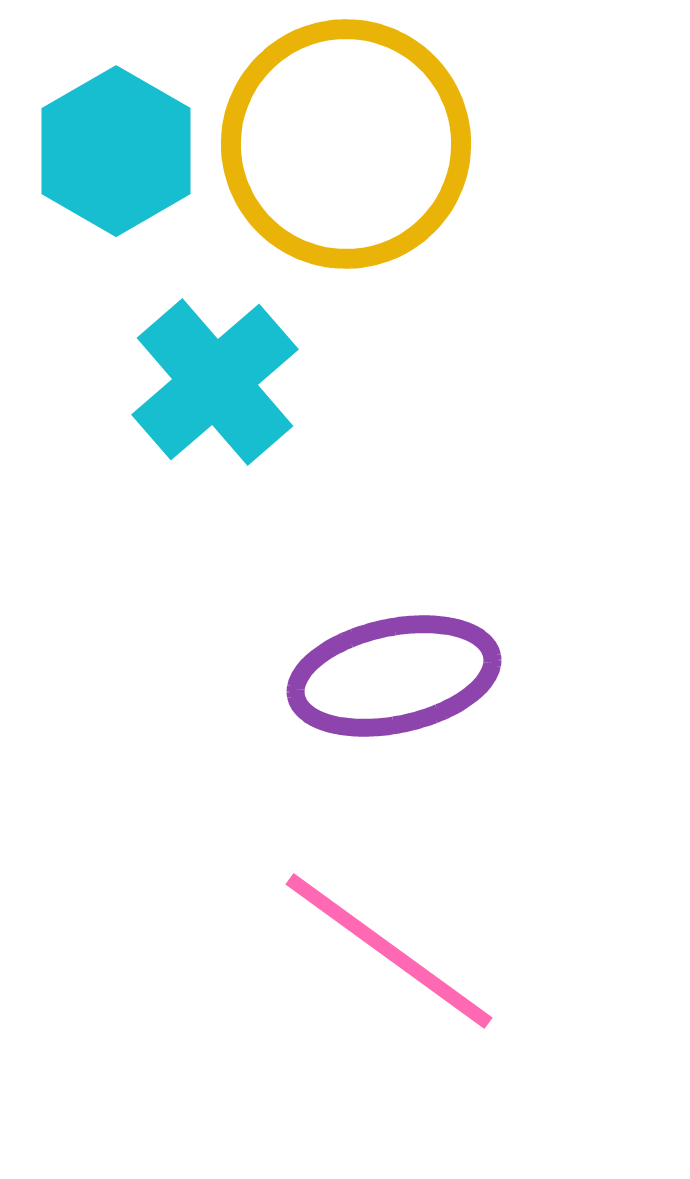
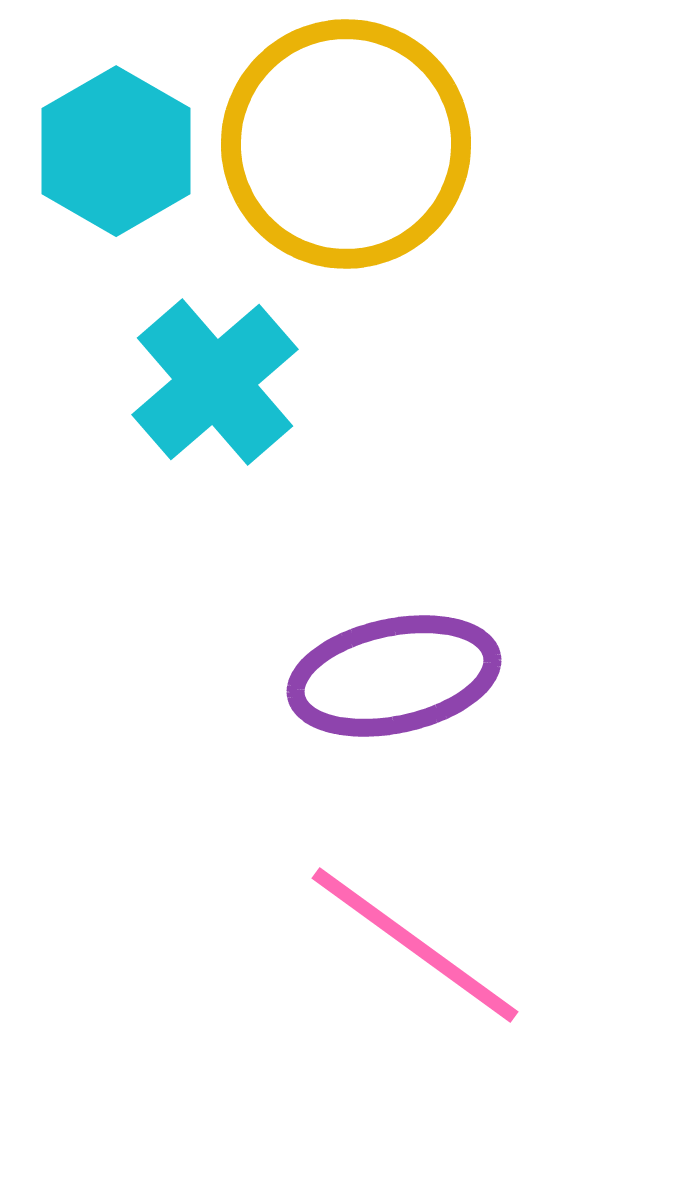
pink line: moved 26 px right, 6 px up
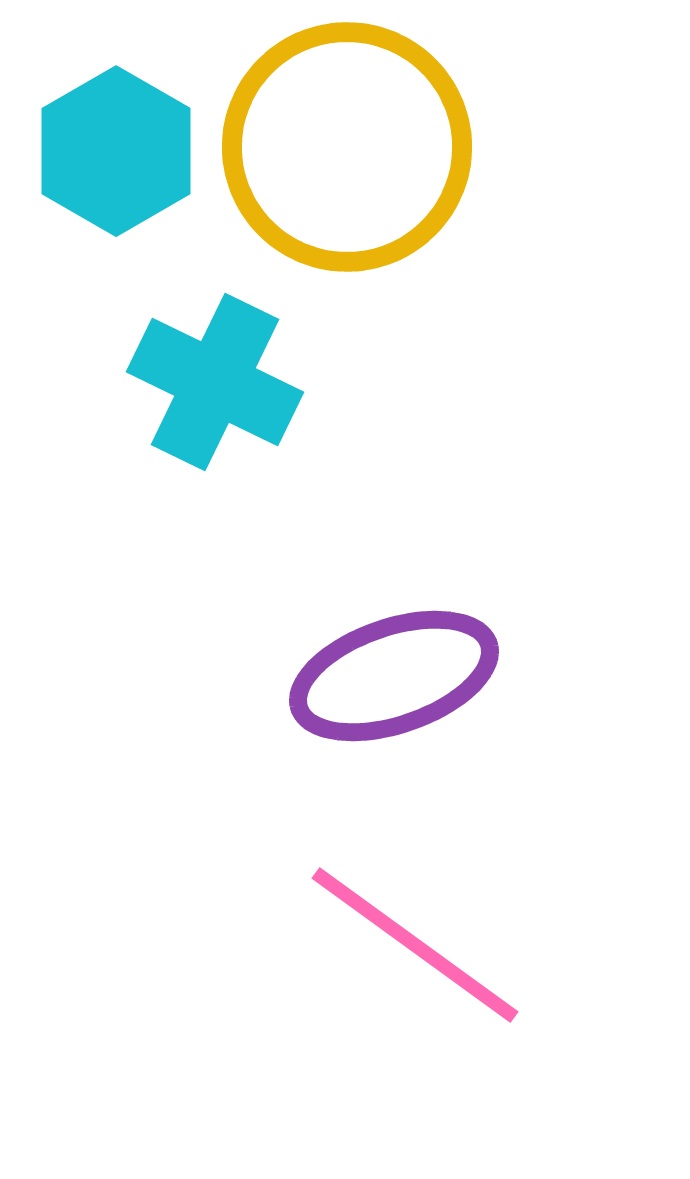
yellow circle: moved 1 px right, 3 px down
cyan cross: rotated 23 degrees counterclockwise
purple ellipse: rotated 7 degrees counterclockwise
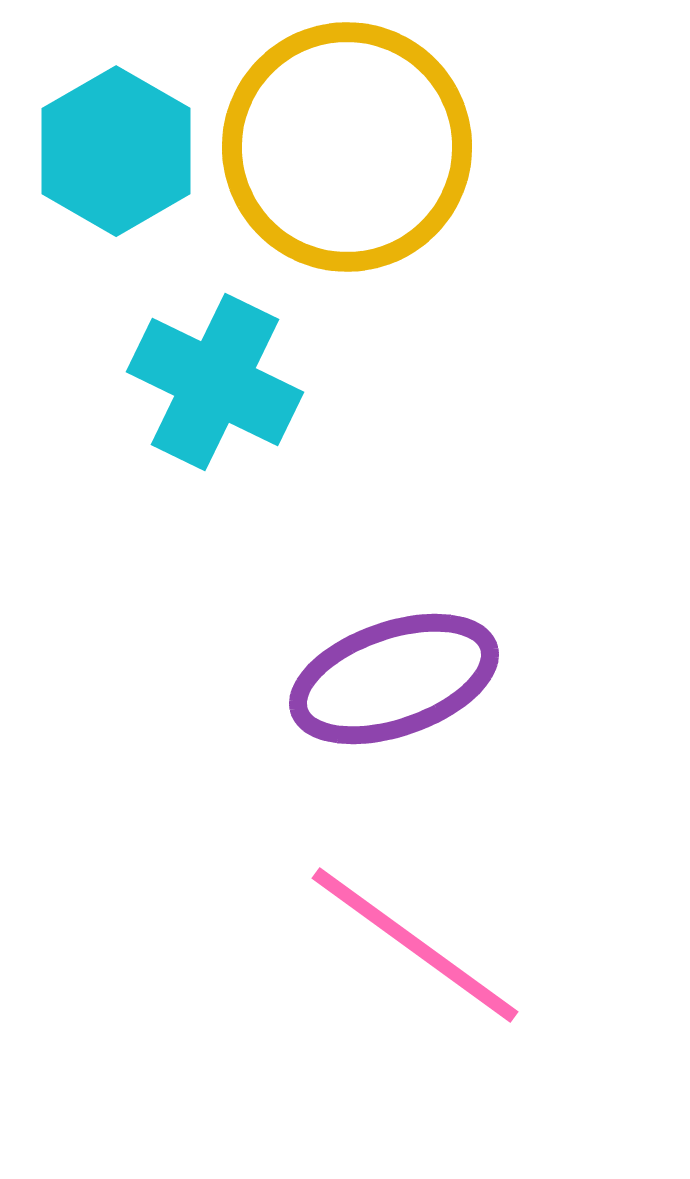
purple ellipse: moved 3 px down
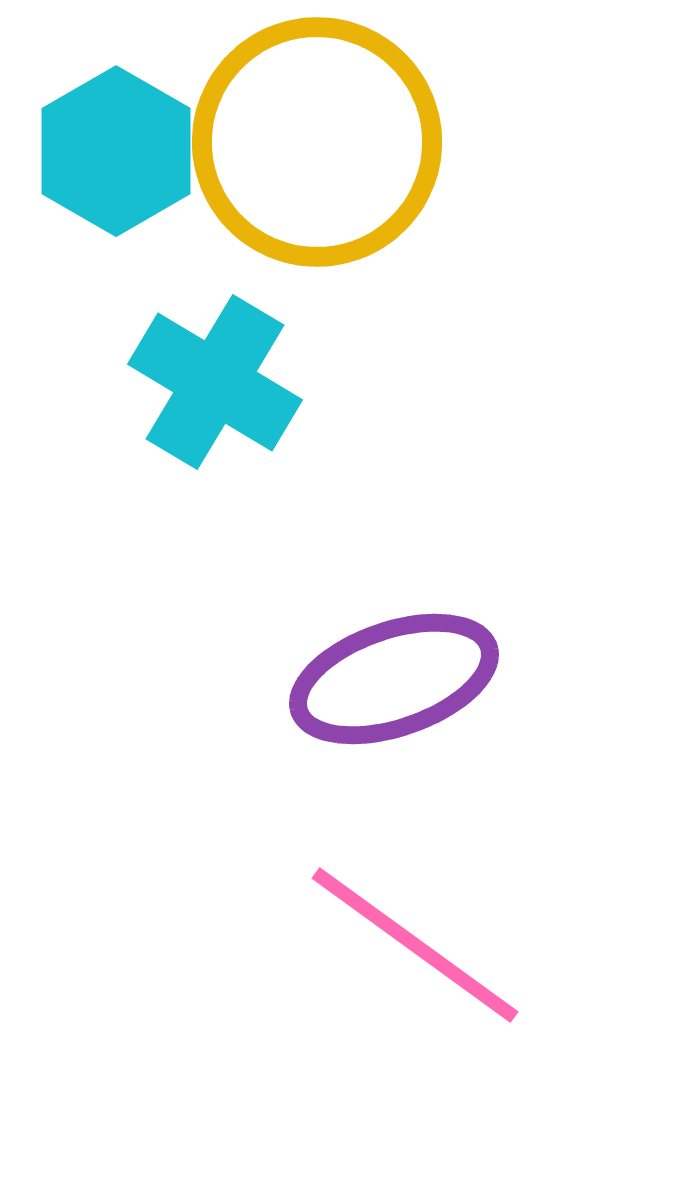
yellow circle: moved 30 px left, 5 px up
cyan cross: rotated 5 degrees clockwise
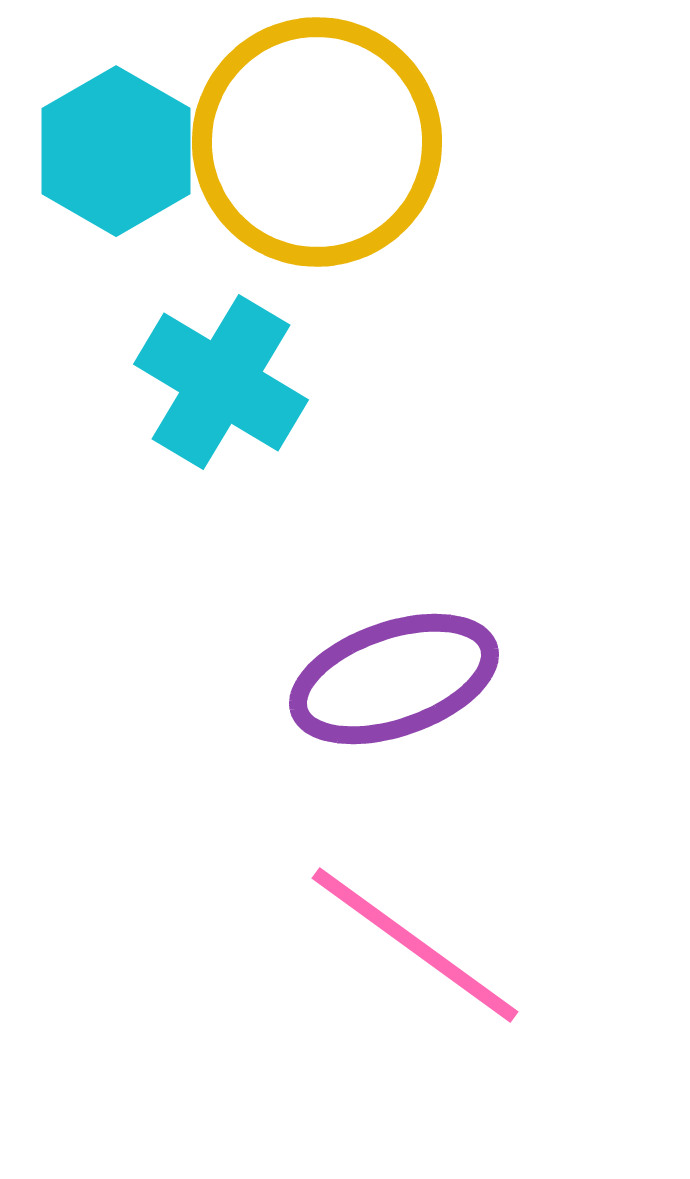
cyan cross: moved 6 px right
